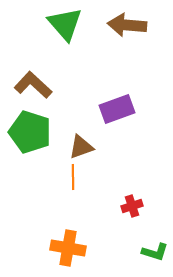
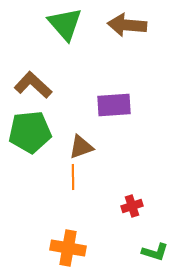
purple rectangle: moved 3 px left, 4 px up; rotated 16 degrees clockwise
green pentagon: rotated 24 degrees counterclockwise
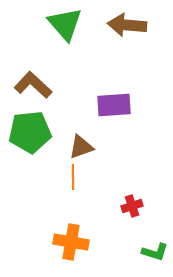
orange cross: moved 3 px right, 6 px up
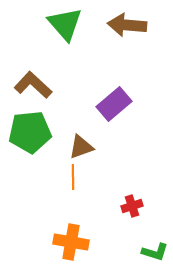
purple rectangle: moved 1 px up; rotated 36 degrees counterclockwise
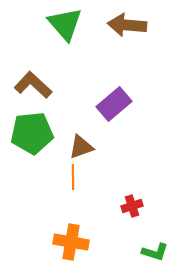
green pentagon: moved 2 px right, 1 px down
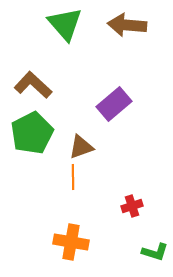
green pentagon: rotated 21 degrees counterclockwise
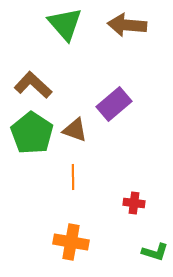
green pentagon: rotated 12 degrees counterclockwise
brown triangle: moved 6 px left, 17 px up; rotated 40 degrees clockwise
red cross: moved 2 px right, 3 px up; rotated 25 degrees clockwise
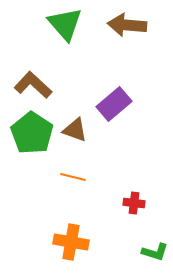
orange line: rotated 75 degrees counterclockwise
